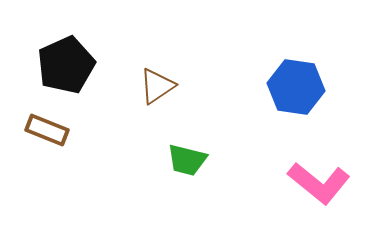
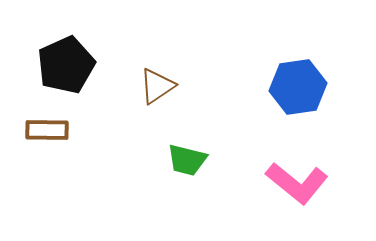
blue hexagon: moved 2 px right; rotated 16 degrees counterclockwise
brown rectangle: rotated 21 degrees counterclockwise
pink L-shape: moved 22 px left
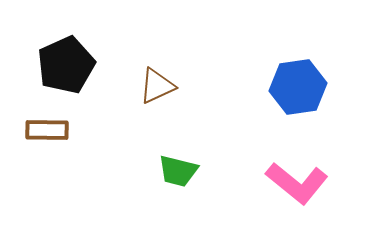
brown triangle: rotated 9 degrees clockwise
green trapezoid: moved 9 px left, 11 px down
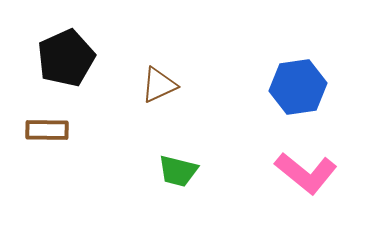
black pentagon: moved 7 px up
brown triangle: moved 2 px right, 1 px up
pink L-shape: moved 9 px right, 10 px up
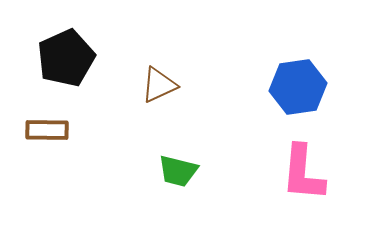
pink L-shape: moved 3 px left; rotated 56 degrees clockwise
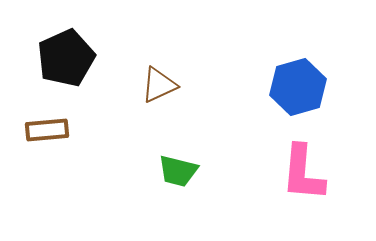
blue hexagon: rotated 8 degrees counterclockwise
brown rectangle: rotated 6 degrees counterclockwise
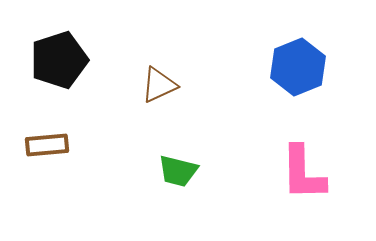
black pentagon: moved 7 px left, 2 px down; rotated 6 degrees clockwise
blue hexagon: moved 20 px up; rotated 6 degrees counterclockwise
brown rectangle: moved 15 px down
pink L-shape: rotated 6 degrees counterclockwise
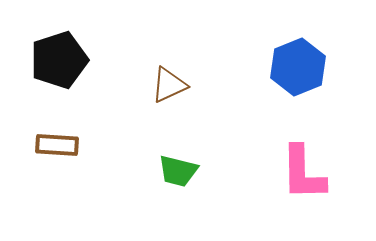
brown triangle: moved 10 px right
brown rectangle: moved 10 px right; rotated 9 degrees clockwise
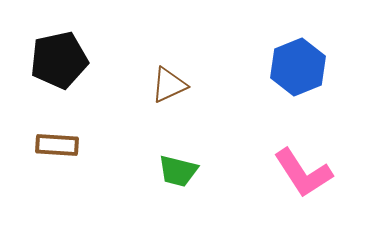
black pentagon: rotated 6 degrees clockwise
pink L-shape: rotated 32 degrees counterclockwise
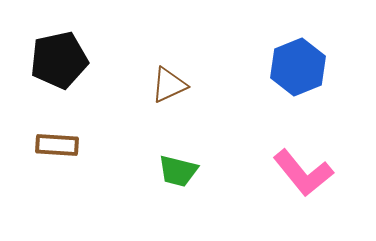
pink L-shape: rotated 6 degrees counterclockwise
